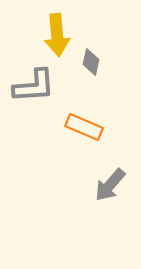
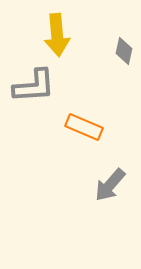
gray diamond: moved 33 px right, 11 px up
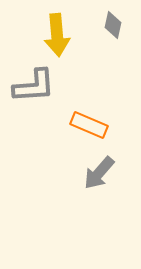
gray diamond: moved 11 px left, 26 px up
orange rectangle: moved 5 px right, 2 px up
gray arrow: moved 11 px left, 12 px up
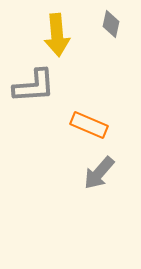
gray diamond: moved 2 px left, 1 px up
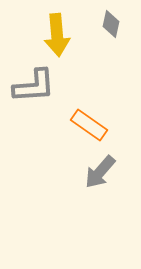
orange rectangle: rotated 12 degrees clockwise
gray arrow: moved 1 px right, 1 px up
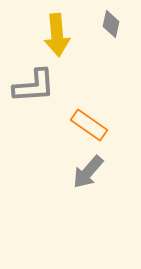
gray arrow: moved 12 px left
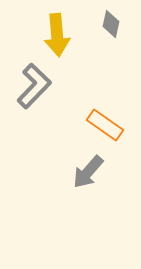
gray L-shape: rotated 42 degrees counterclockwise
orange rectangle: moved 16 px right
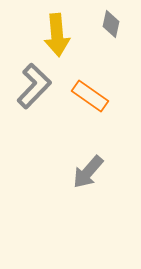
orange rectangle: moved 15 px left, 29 px up
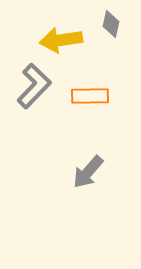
yellow arrow: moved 4 px right, 5 px down; rotated 87 degrees clockwise
orange rectangle: rotated 36 degrees counterclockwise
